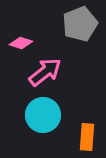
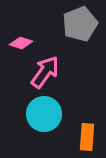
pink arrow: rotated 16 degrees counterclockwise
cyan circle: moved 1 px right, 1 px up
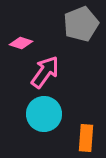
gray pentagon: moved 1 px right
orange rectangle: moved 1 px left, 1 px down
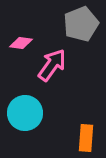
pink diamond: rotated 10 degrees counterclockwise
pink arrow: moved 7 px right, 7 px up
cyan circle: moved 19 px left, 1 px up
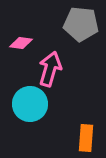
gray pentagon: rotated 28 degrees clockwise
pink arrow: moved 2 px left, 4 px down; rotated 20 degrees counterclockwise
cyan circle: moved 5 px right, 9 px up
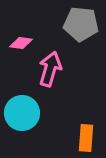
cyan circle: moved 8 px left, 9 px down
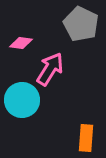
gray pentagon: rotated 20 degrees clockwise
pink arrow: rotated 16 degrees clockwise
cyan circle: moved 13 px up
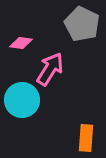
gray pentagon: moved 1 px right
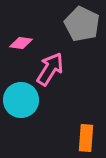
cyan circle: moved 1 px left
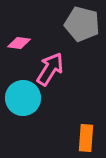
gray pentagon: rotated 12 degrees counterclockwise
pink diamond: moved 2 px left
cyan circle: moved 2 px right, 2 px up
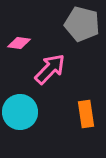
pink arrow: rotated 12 degrees clockwise
cyan circle: moved 3 px left, 14 px down
orange rectangle: moved 24 px up; rotated 12 degrees counterclockwise
